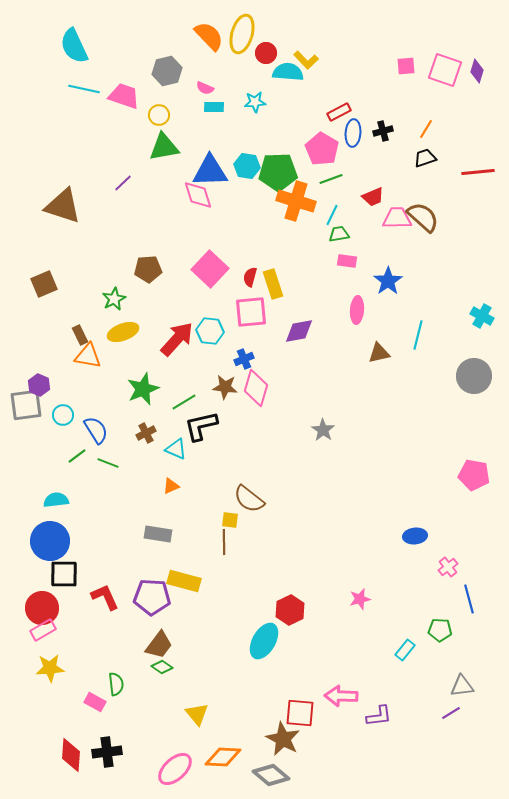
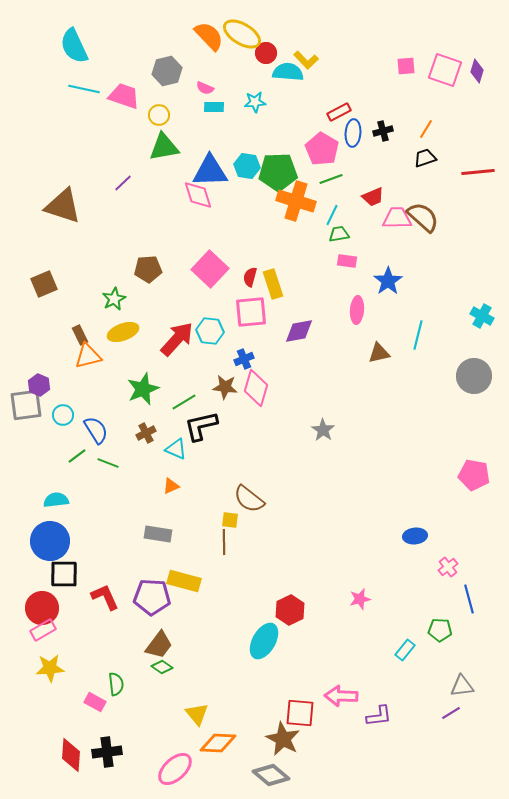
yellow ellipse at (242, 34): rotated 75 degrees counterclockwise
orange triangle at (88, 356): rotated 24 degrees counterclockwise
orange diamond at (223, 757): moved 5 px left, 14 px up
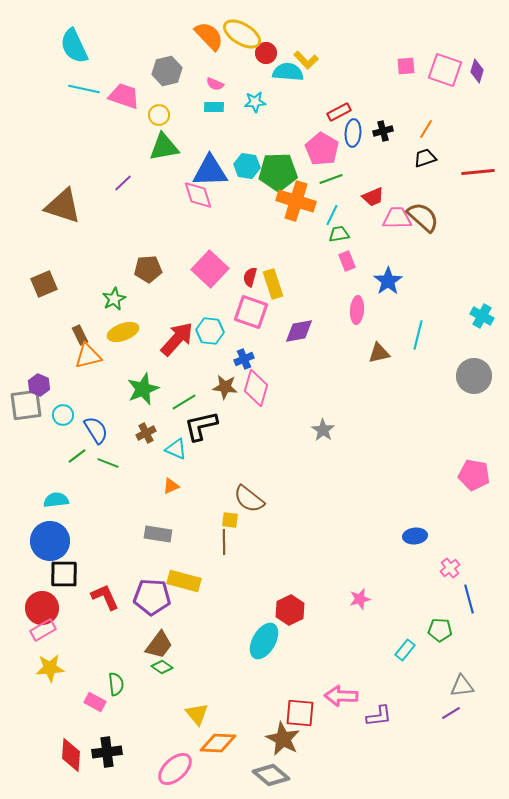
pink semicircle at (205, 88): moved 10 px right, 4 px up
pink rectangle at (347, 261): rotated 60 degrees clockwise
pink square at (251, 312): rotated 24 degrees clockwise
pink cross at (448, 567): moved 2 px right, 1 px down
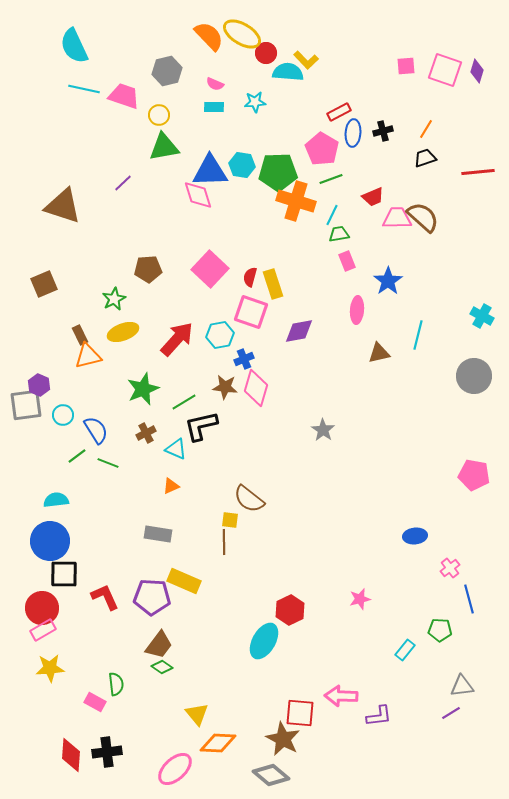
cyan hexagon at (247, 166): moved 5 px left, 1 px up
cyan hexagon at (210, 331): moved 10 px right, 4 px down; rotated 16 degrees counterclockwise
yellow rectangle at (184, 581): rotated 8 degrees clockwise
